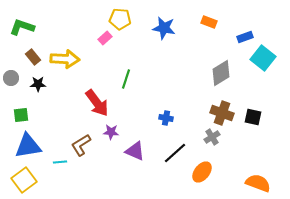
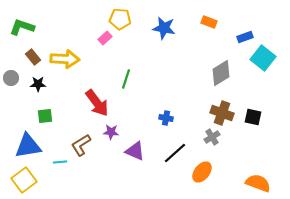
green square: moved 24 px right, 1 px down
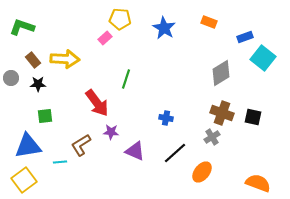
blue star: rotated 20 degrees clockwise
brown rectangle: moved 3 px down
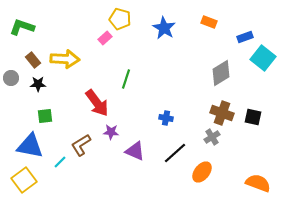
yellow pentagon: rotated 10 degrees clockwise
blue triangle: moved 2 px right; rotated 20 degrees clockwise
cyan line: rotated 40 degrees counterclockwise
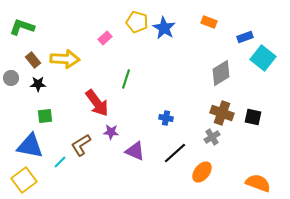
yellow pentagon: moved 17 px right, 3 px down
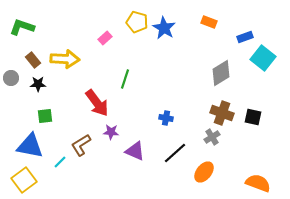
green line: moved 1 px left
orange ellipse: moved 2 px right
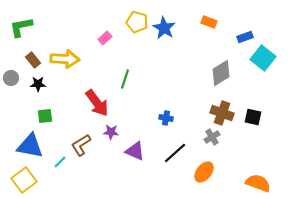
green L-shape: moved 1 px left; rotated 30 degrees counterclockwise
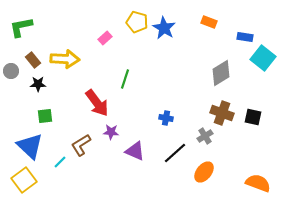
blue rectangle: rotated 28 degrees clockwise
gray circle: moved 7 px up
gray cross: moved 7 px left, 1 px up
blue triangle: rotated 32 degrees clockwise
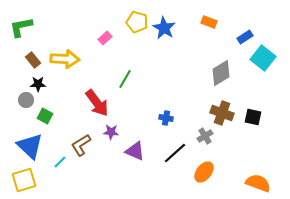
blue rectangle: rotated 42 degrees counterclockwise
gray circle: moved 15 px right, 29 px down
green line: rotated 12 degrees clockwise
green square: rotated 35 degrees clockwise
yellow square: rotated 20 degrees clockwise
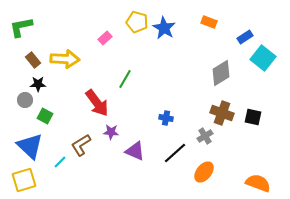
gray circle: moved 1 px left
